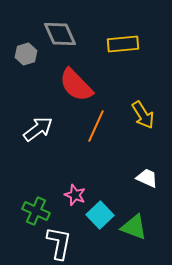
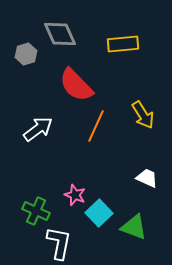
cyan square: moved 1 px left, 2 px up
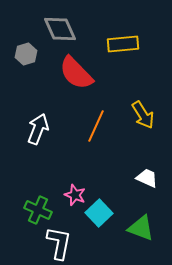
gray diamond: moved 5 px up
red semicircle: moved 12 px up
white arrow: rotated 32 degrees counterclockwise
green cross: moved 2 px right, 1 px up
green triangle: moved 7 px right, 1 px down
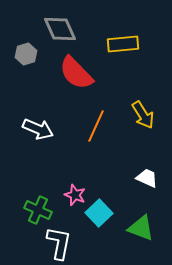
white arrow: rotated 92 degrees clockwise
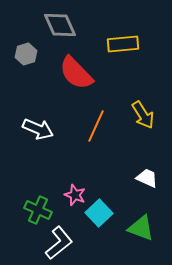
gray diamond: moved 4 px up
white L-shape: rotated 40 degrees clockwise
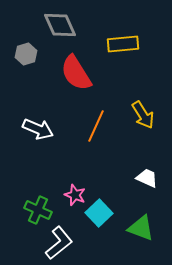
red semicircle: rotated 12 degrees clockwise
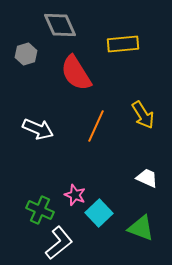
green cross: moved 2 px right
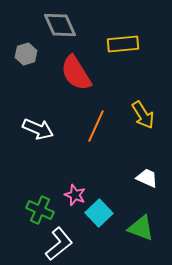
white L-shape: moved 1 px down
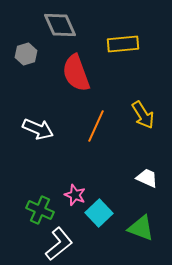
red semicircle: rotated 12 degrees clockwise
